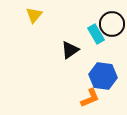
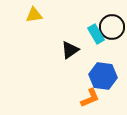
yellow triangle: rotated 42 degrees clockwise
black circle: moved 3 px down
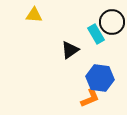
yellow triangle: rotated 12 degrees clockwise
black circle: moved 5 px up
blue hexagon: moved 3 px left, 2 px down
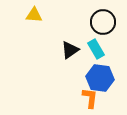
black circle: moved 9 px left
cyan rectangle: moved 15 px down
orange L-shape: rotated 60 degrees counterclockwise
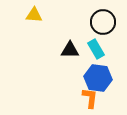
black triangle: rotated 36 degrees clockwise
blue hexagon: moved 2 px left
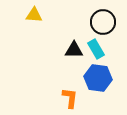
black triangle: moved 4 px right
orange L-shape: moved 20 px left
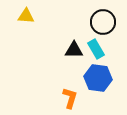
yellow triangle: moved 8 px left, 1 px down
orange L-shape: rotated 10 degrees clockwise
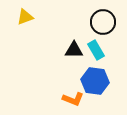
yellow triangle: moved 1 px left, 1 px down; rotated 24 degrees counterclockwise
cyan rectangle: moved 1 px down
blue hexagon: moved 3 px left, 3 px down
orange L-shape: moved 3 px right, 1 px down; rotated 95 degrees clockwise
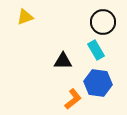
black triangle: moved 11 px left, 11 px down
blue hexagon: moved 3 px right, 2 px down
orange L-shape: rotated 60 degrees counterclockwise
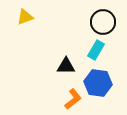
cyan rectangle: rotated 60 degrees clockwise
black triangle: moved 3 px right, 5 px down
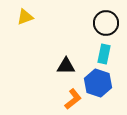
black circle: moved 3 px right, 1 px down
cyan rectangle: moved 8 px right, 4 px down; rotated 18 degrees counterclockwise
blue hexagon: rotated 12 degrees clockwise
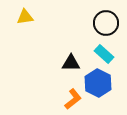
yellow triangle: rotated 12 degrees clockwise
cyan rectangle: rotated 60 degrees counterclockwise
black triangle: moved 5 px right, 3 px up
blue hexagon: rotated 8 degrees clockwise
